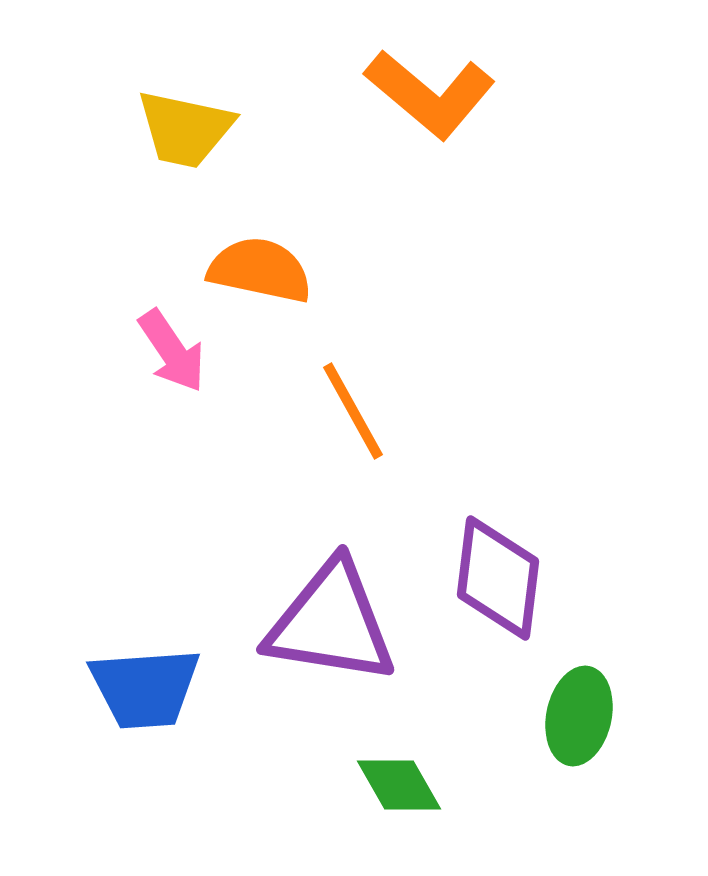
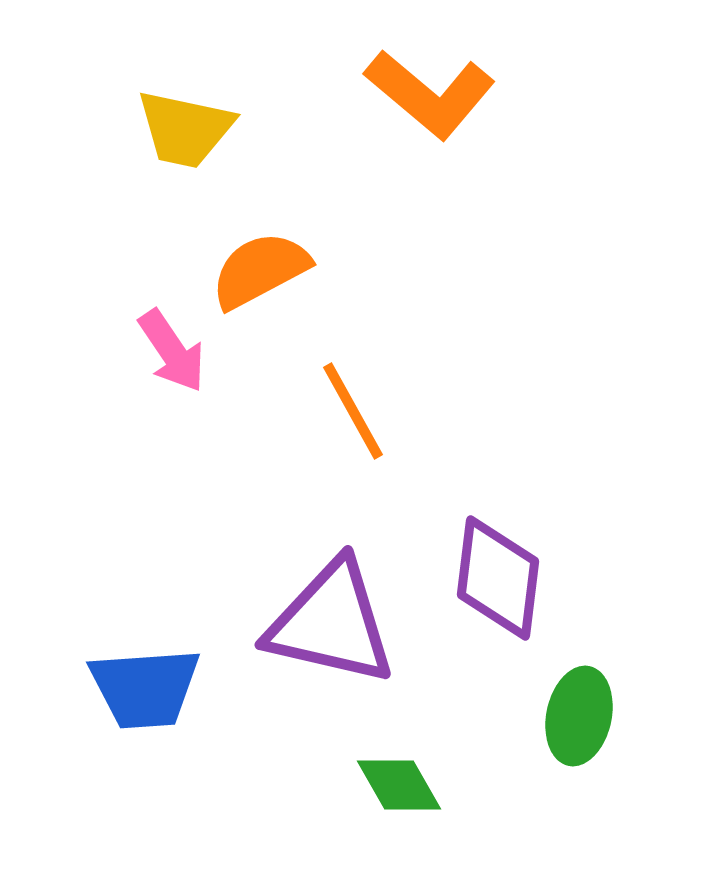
orange semicircle: rotated 40 degrees counterclockwise
purple triangle: rotated 4 degrees clockwise
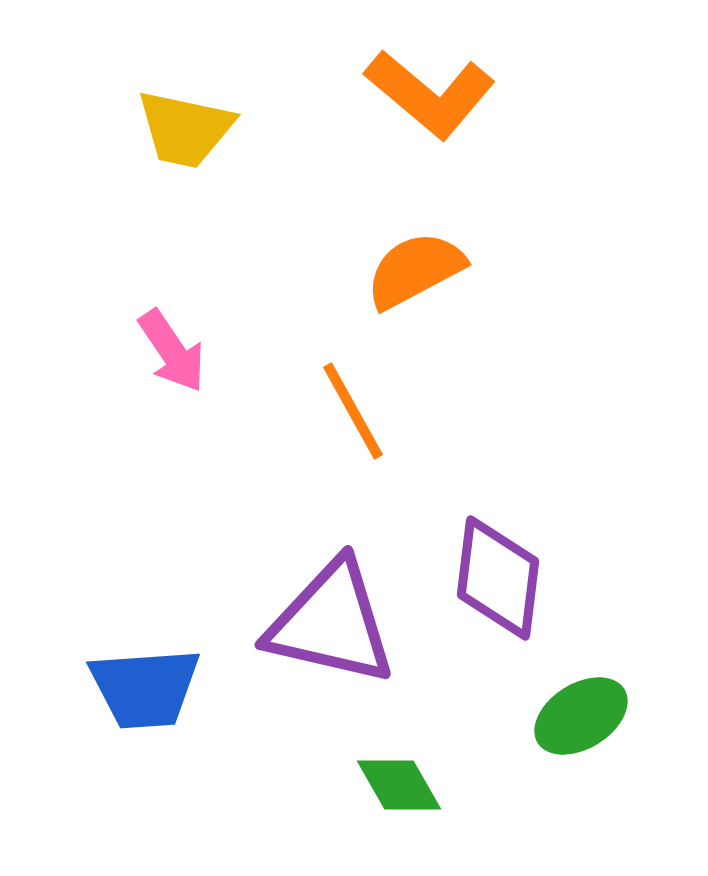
orange semicircle: moved 155 px right
green ellipse: moved 2 px right; rotated 46 degrees clockwise
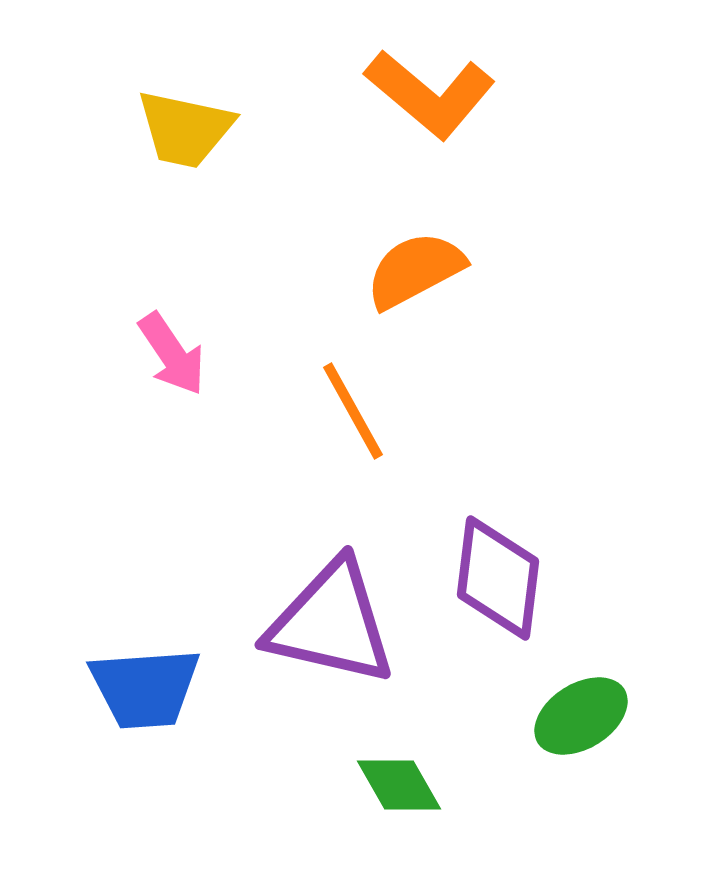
pink arrow: moved 3 px down
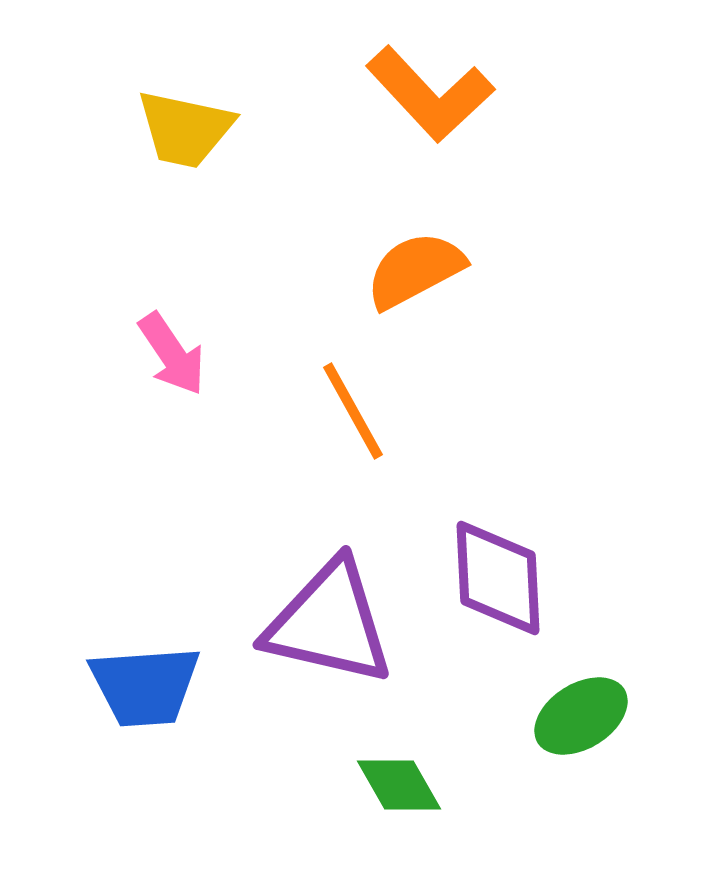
orange L-shape: rotated 7 degrees clockwise
purple diamond: rotated 10 degrees counterclockwise
purple triangle: moved 2 px left
blue trapezoid: moved 2 px up
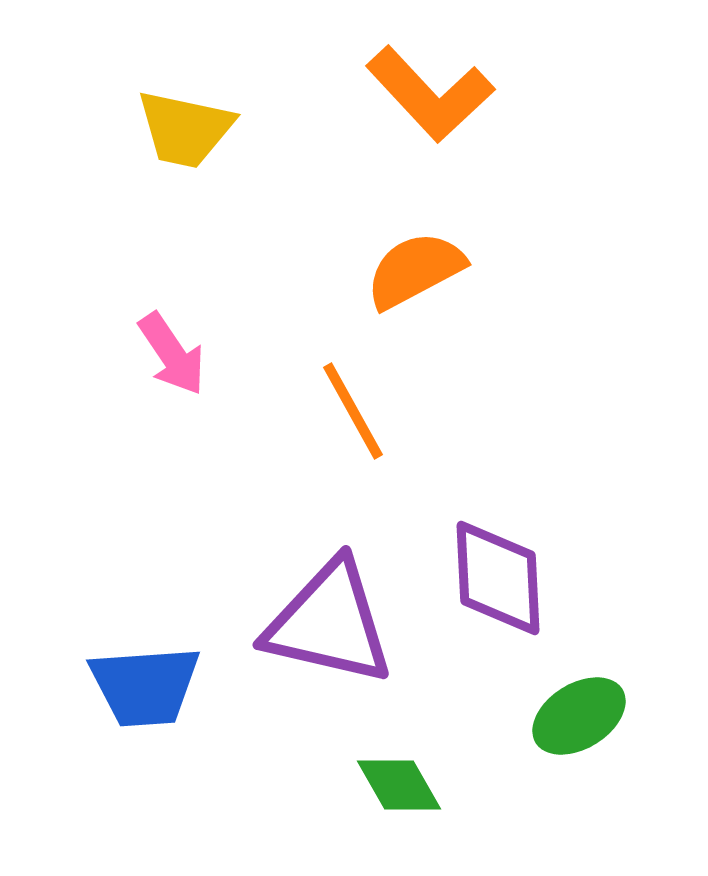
green ellipse: moved 2 px left
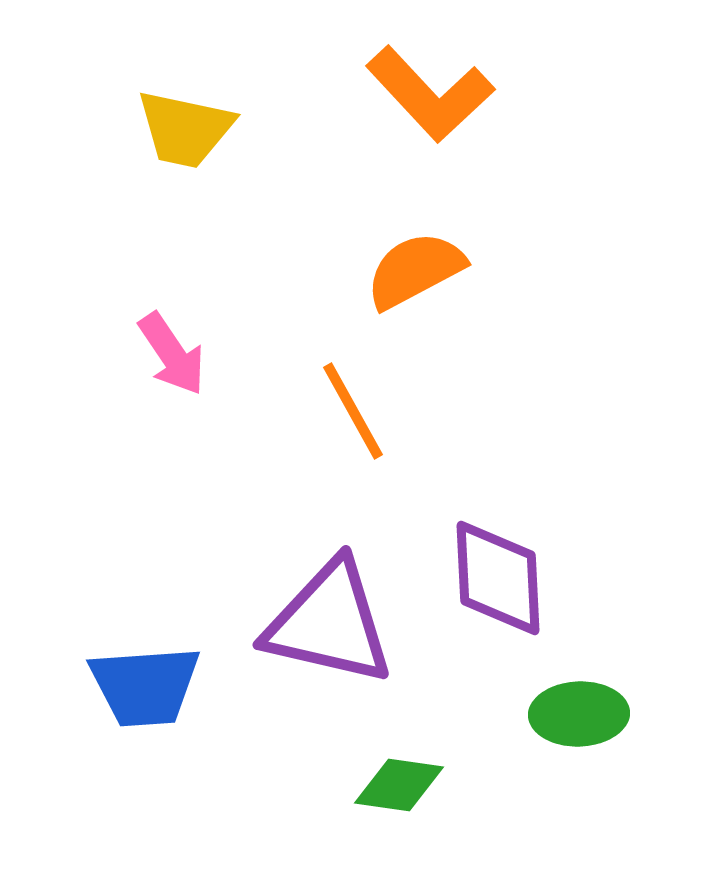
green ellipse: moved 2 px up; rotated 30 degrees clockwise
green diamond: rotated 52 degrees counterclockwise
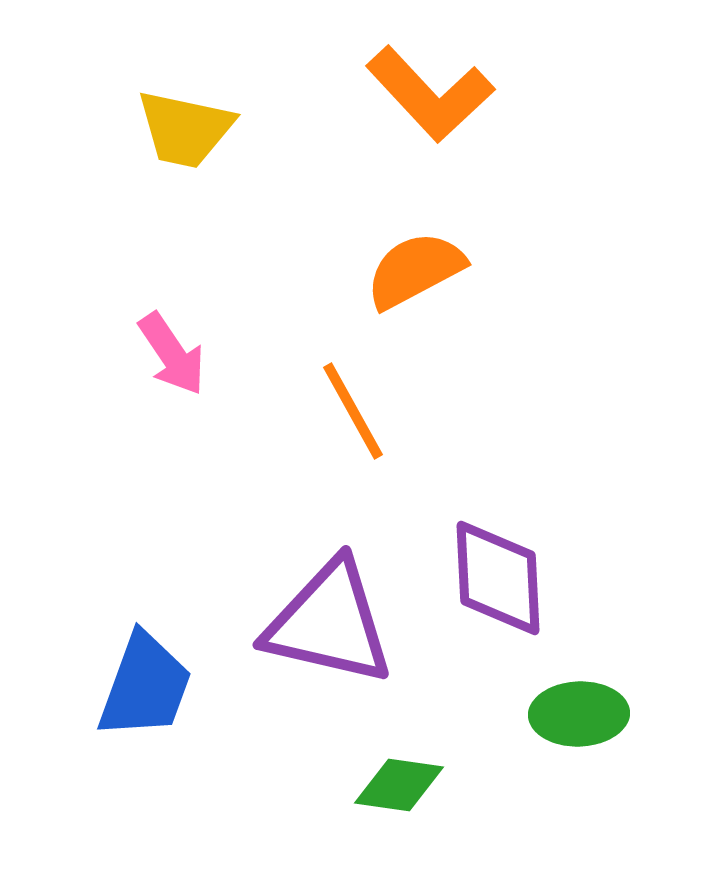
blue trapezoid: rotated 66 degrees counterclockwise
